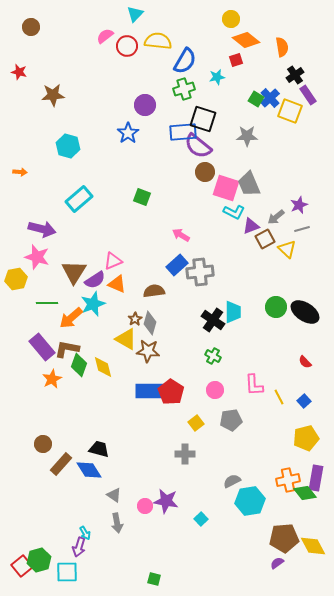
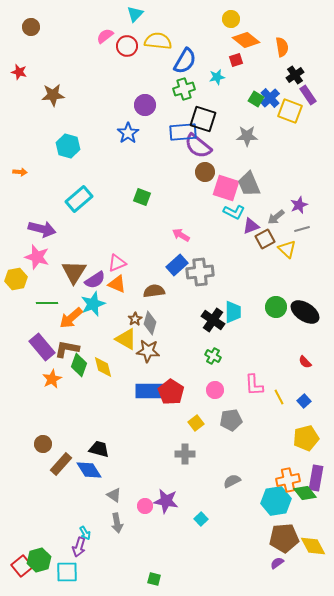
pink triangle at (113, 261): moved 4 px right, 2 px down
cyan hexagon at (250, 501): moved 26 px right
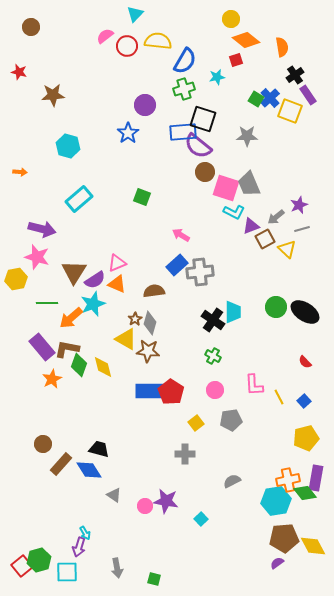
gray arrow at (117, 523): moved 45 px down
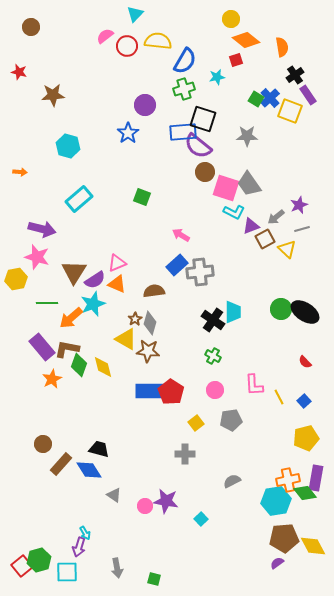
gray trapezoid at (249, 184): rotated 12 degrees counterclockwise
green circle at (276, 307): moved 5 px right, 2 px down
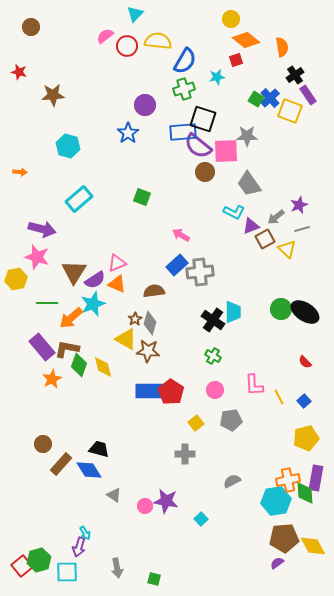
pink square at (226, 188): moved 37 px up; rotated 20 degrees counterclockwise
green diamond at (305, 493): rotated 35 degrees clockwise
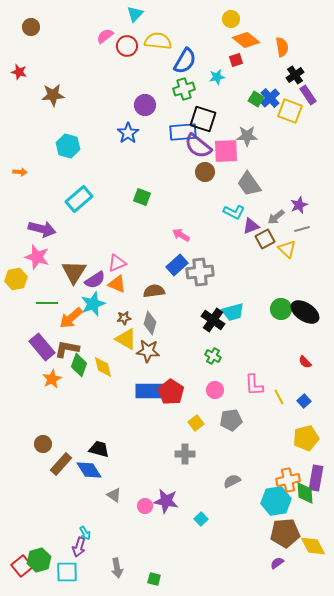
cyan trapezoid at (233, 312): rotated 75 degrees clockwise
brown star at (135, 319): moved 11 px left, 1 px up; rotated 24 degrees clockwise
brown pentagon at (284, 538): moved 1 px right, 5 px up
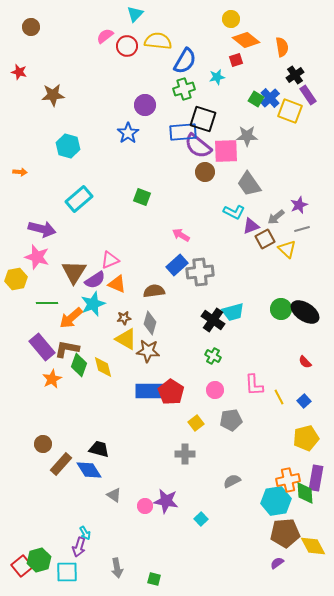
pink triangle at (117, 263): moved 7 px left, 3 px up
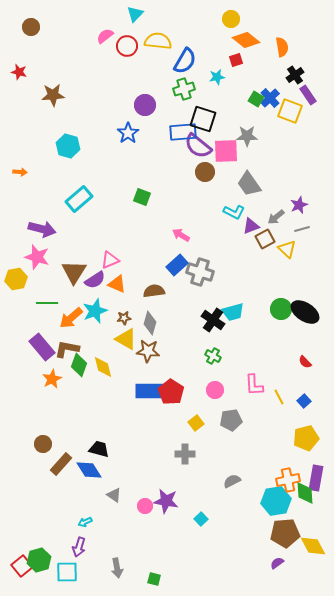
gray cross at (200, 272): rotated 24 degrees clockwise
cyan star at (93, 304): moved 2 px right, 7 px down
cyan arrow at (85, 533): moved 11 px up; rotated 96 degrees clockwise
